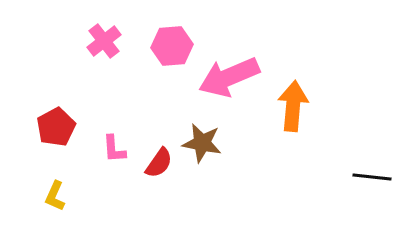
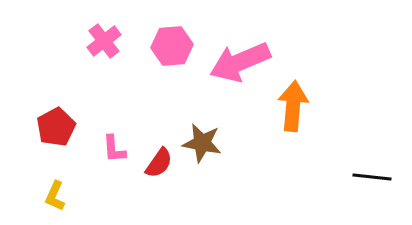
pink arrow: moved 11 px right, 15 px up
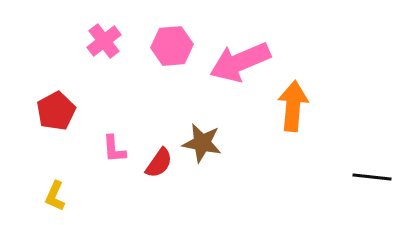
red pentagon: moved 16 px up
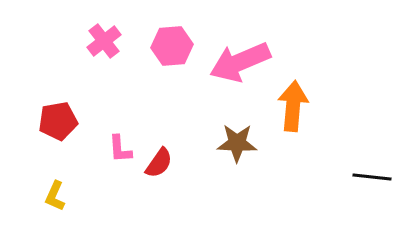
red pentagon: moved 2 px right, 10 px down; rotated 18 degrees clockwise
brown star: moved 35 px right; rotated 9 degrees counterclockwise
pink L-shape: moved 6 px right
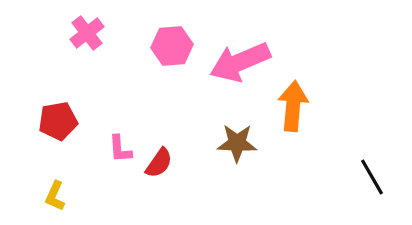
pink cross: moved 17 px left, 8 px up
black line: rotated 54 degrees clockwise
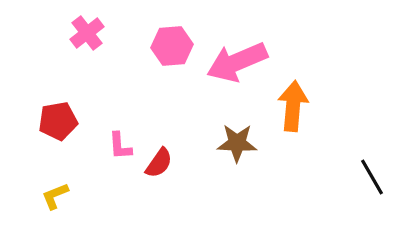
pink arrow: moved 3 px left
pink L-shape: moved 3 px up
yellow L-shape: rotated 44 degrees clockwise
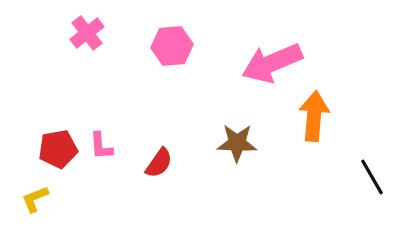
pink arrow: moved 35 px right, 1 px down
orange arrow: moved 21 px right, 10 px down
red pentagon: moved 28 px down
pink L-shape: moved 19 px left
yellow L-shape: moved 20 px left, 3 px down
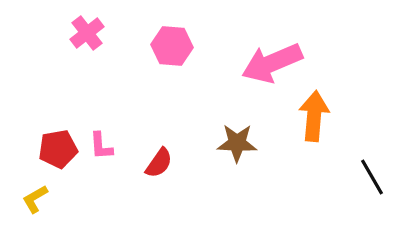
pink hexagon: rotated 9 degrees clockwise
yellow L-shape: rotated 8 degrees counterclockwise
